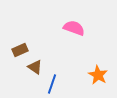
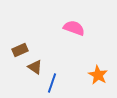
blue line: moved 1 px up
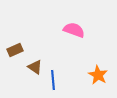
pink semicircle: moved 2 px down
brown rectangle: moved 5 px left
blue line: moved 1 px right, 3 px up; rotated 24 degrees counterclockwise
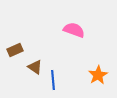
orange star: rotated 12 degrees clockwise
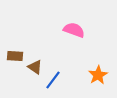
brown rectangle: moved 6 px down; rotated 28 degrees clockwise
blue line: rotated 42 degrees clockwise
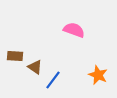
orange star: rotated 18 degrees counterclockwise
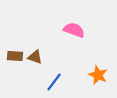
brown triangle: moved 10 px up; rotated 14 degrees counterclockwise
blue line: moved 1 px right, 2 px down
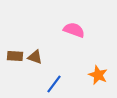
blue line: moved 2 px down
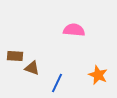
pink semicircle: rotated 15 degrees counterclockwise
brown triangle: moved 3 px left, 11 px down
blue line: moved 3 px right, 1 px up; rotated 12 degrees counterclockwise
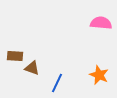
pink semicircle: moved 27 px right, 7 px up
orange star: moved 1 px right
